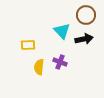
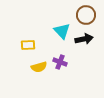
yellow semicircle: rotated 112 degrees counterclockwise
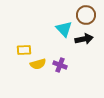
cyan triangle: moved 2 px right, 2 px up
yellow rectangle: moved 4 px left, 5 px down
purple cross: moved 3 px down
yellow semicircle: moved 1 px left, 3 px up
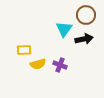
cyan triangle: rotated 18 degrees clockwise
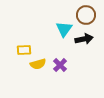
purple cross: rotated 24 degrees clockwise
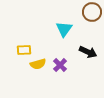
brown circle: moved 6 px right, 3 px up
black arrow: moved 4 px right, 13 px down; rotated 36 degrees clockwise
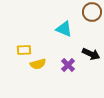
cyan triangle: rotated 42 degrees counterclockwise
black arrow: moved 3 px right, 2 px down
purple cross: moved 8 px right
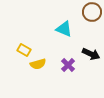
yellow rectangle: rotated 32 degrees clockwise
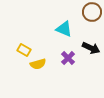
black arrow: moved 6 px up
purple cross: moved 7 px up
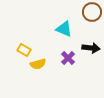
black arrow: rotated 18 degrees counterclockwise
